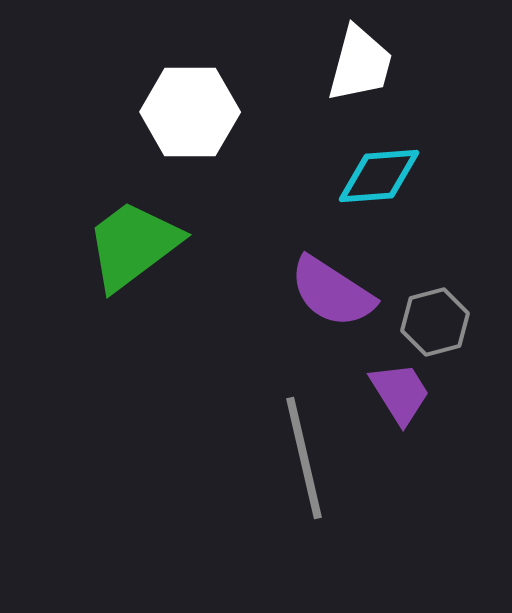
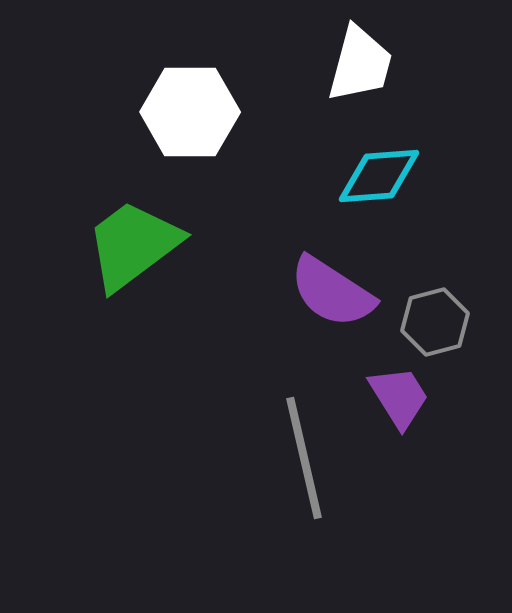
purple trapezoid: moved 1 px left, 4 px down
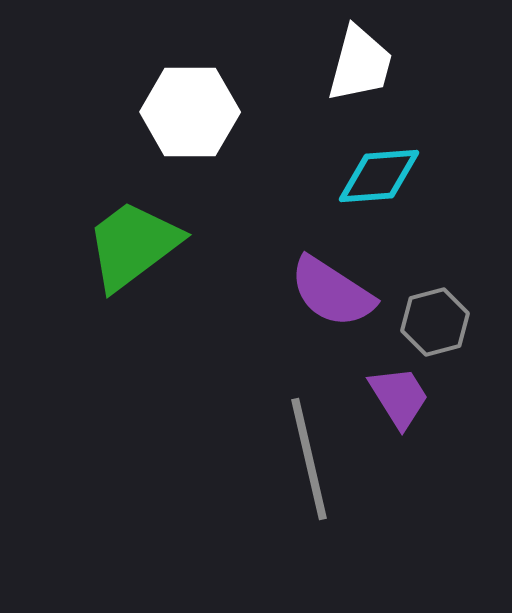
gray line: moved 5 px right, 1 px down
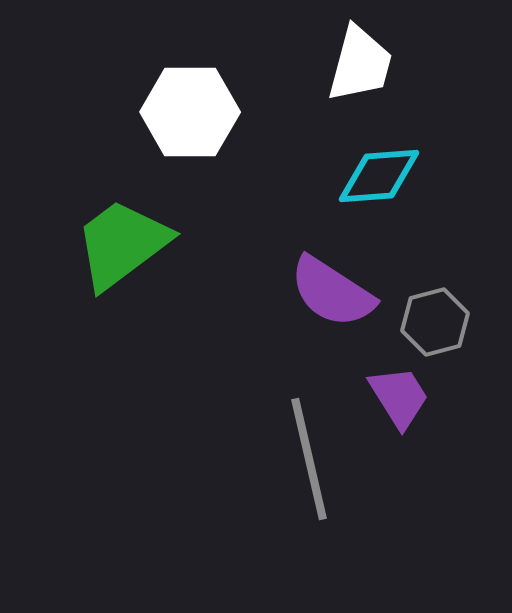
green trapezoid: moved 11 px left, 1 px up
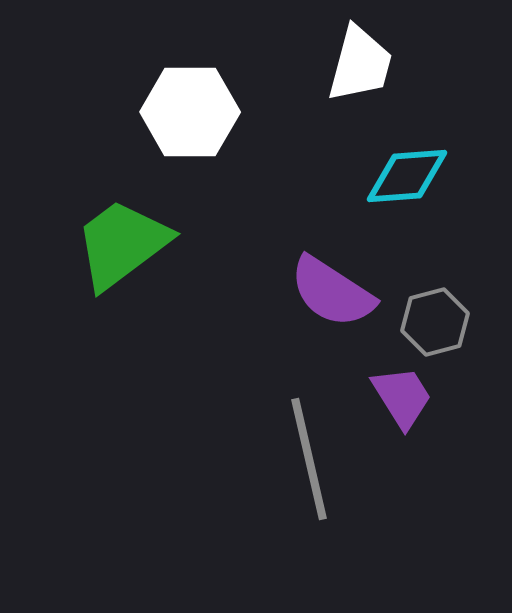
cyan diamond: moved 28 px right
purple trapezoid: moved 3 px right
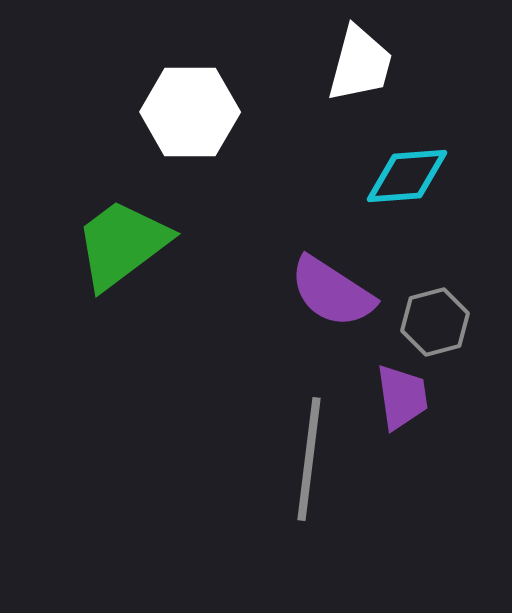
purple trapezoid: rotated 24 degrees clockwise
gray line: rotated 20 degrees clockwise
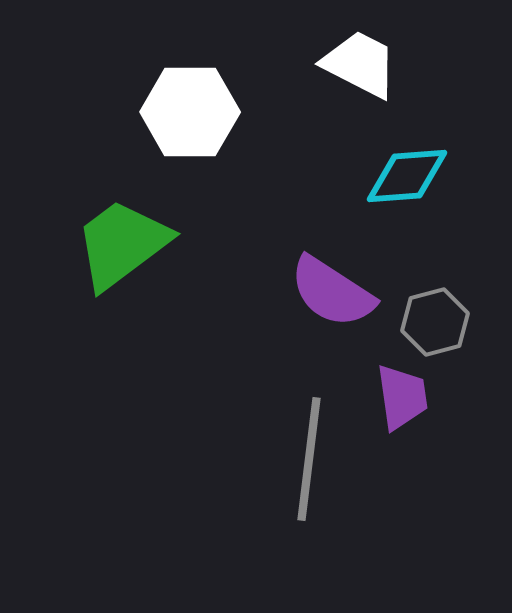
white trapezoid: rotated 78 degrees counterclockwise
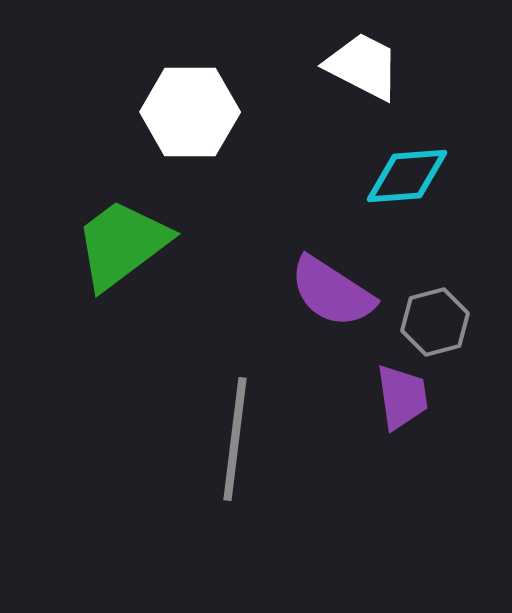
white trapezoid: moved 3 px right, 2 px down
gray line: moved 74 px left, 20 px up
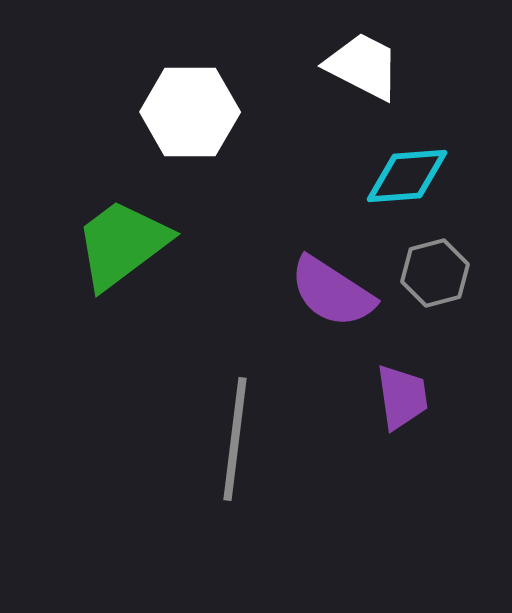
gray hexagon: moved 49 px up
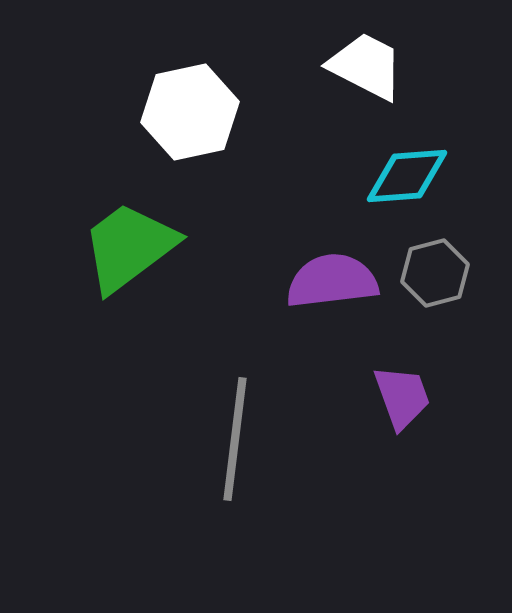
white trapezoid: moved 3 px right
white hexagon: rotated 12 degrees counterclockwise
green trapezoid: moved 7 px right, 3 px down
purple semicircle: moved 11 px up; rotated 140 degrees clockwise
purple trapezoid: rotated 12 degrees counterclockwise
